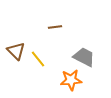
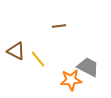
brown line: moved 4 px right, 1 px up
brown triangle: rotated 18 degrees counterclockwise
gray trapezoid: moved 4 px right, 10 px down
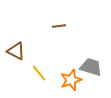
yellow line: moved 1 px right, 14 px down
gray trapezoid: moved 3 px right; rotated 10 degrees counterclockwise
orange star: rotated 15 degrees counterclockwise
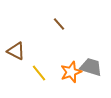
brown line: moved 2 px up; rotated 56 degrees clockwise
orange star: moved 8 px up
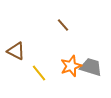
brown line: moved 4 px right, 1 px down
orange star: moved 6 px up
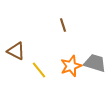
brown line: rotated 24 degrees clockwise
gray trapezoid: moved 4 px right, 4 px up
yellow line: moved 3 px up
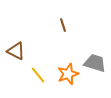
orange star: moved 3 px left, 8 px down
yellow line: moved 1 px left, 5 px down
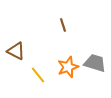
orange star: moved 7 px up
